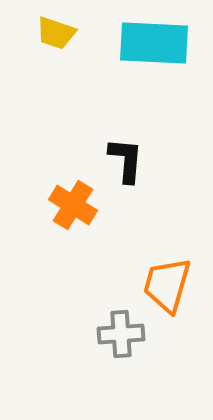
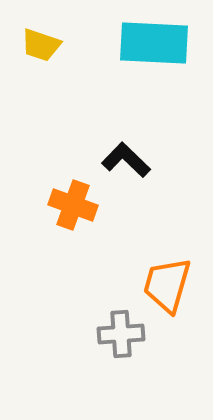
yellow trapezoid: moved 15 px left, 12 px down
black L-shape: rotated 51 degrees counterclockwise
orange cross: rotated 12 degrees counterclockwise
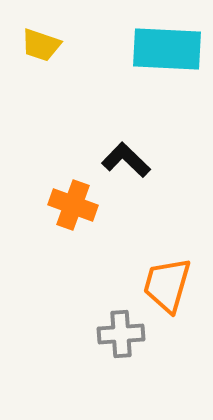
cyan rectangle: moved 13 px right, 6 px down
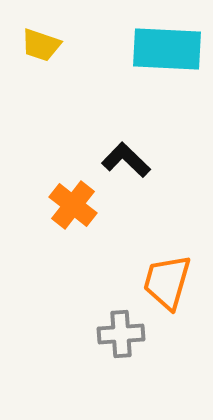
orange cross: rotated 18 degrees clockwise
orange trapezoid: moved 3 px up
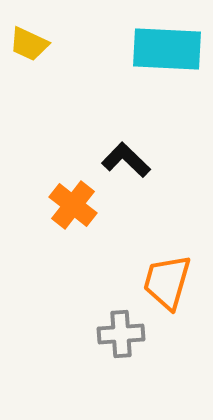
yellow trapezoid: moved 12 px left, 1 px up; rotated 6 degrees clockwise
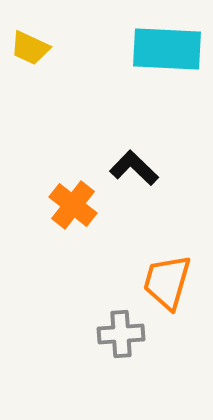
yellow trapezoid: moved 1 px right, 4 px down
black L-shape: moved 8 px right, 8 px down
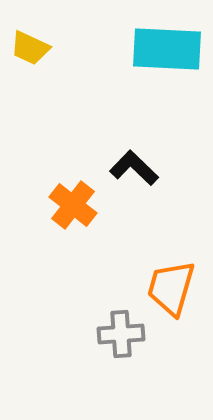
orange trapezoid: moved 4 px right, 6 px down
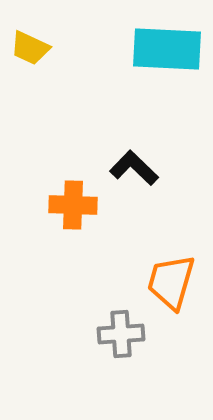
orange cross: rotated 36 degrees counterclockwise
orange trapezoid: moved 6 px up
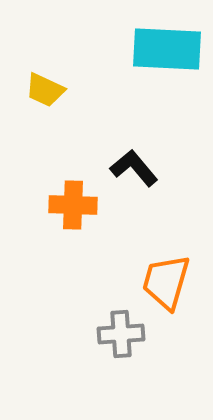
yellow trapezoid: moved 15 px right, 42 px down
black L-shape: rotated 6 degrees clockwise
orange trapezoid: moved 5 px left
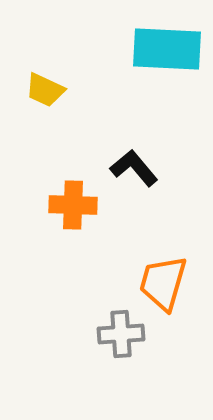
orange trapezoid: moved 3 px left, 1 px down
